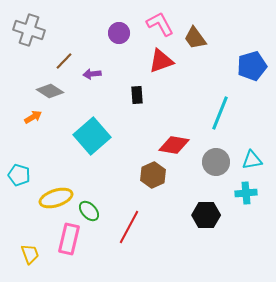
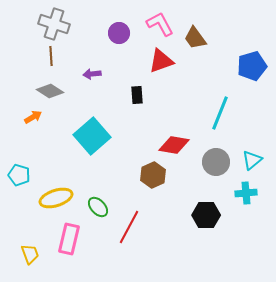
gray cross: moved 25 px right, 6 px up
brown line: moved 13 px left, 5 px up; rotated 48 degrees counterclockwise
cyan triangle: rotated 30 degrees counterclockwise
green ellipse: moved 9 px right, 4 px up
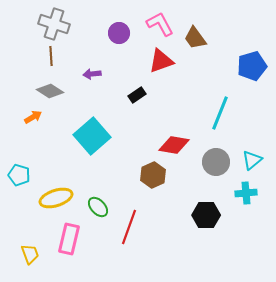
black rectangle: rotated 60 degrees clockwise
red line: rotated 8 degrees counterclockwise
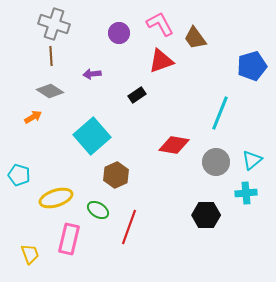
brown hexagon: moved 37 px left
green ellipse: moved 3 px down; rotated 15 degrees counterclockwise
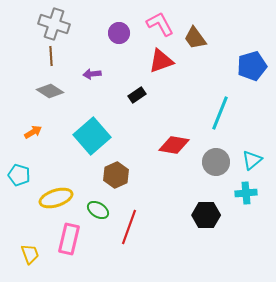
orange arrow: moved 15 px down
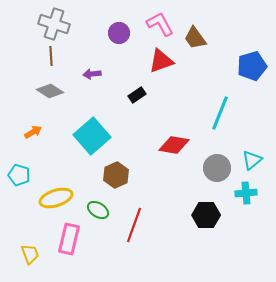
gray circle: moved 1 px right, 6 px down
red line: moved 5 px right, 2 px up
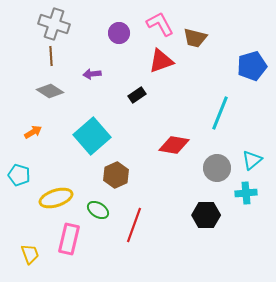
brown trapezoid: rotated 40 degrees counterclockwise
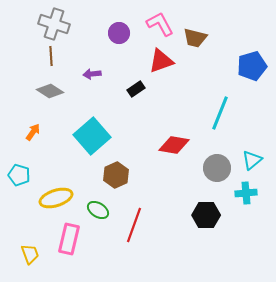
black rectangle: moved 1 px left, 6 px up
orange arrow: rotated 24 degrees counterclockwise
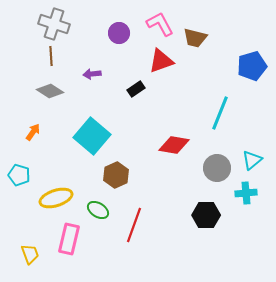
cyan square: rotated 9 degrees counterclockwise
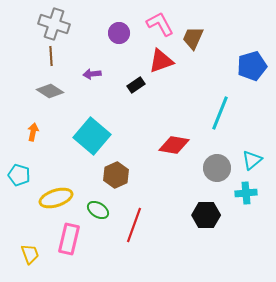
brown trapezoid: moved 2 px left; rotated 100 degrees clockwise
black rectangle: moved 4 px up
orange arrow: rotated 24 degrees counterclockwise
